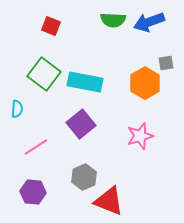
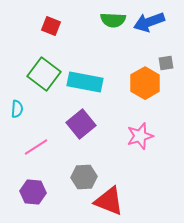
gray hexagon: rotated 20 degrees clockwise
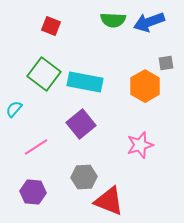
orange hexagon: moved 3 px down
cyan semicircle: moved 3 px left; rotated 144 degrees counterclockwise
pink star: moved 9 px down
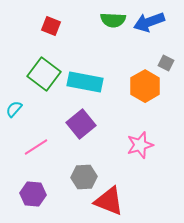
gray square: rotated 35 degrees clockwise
purple hexagon: moved 2 px down
